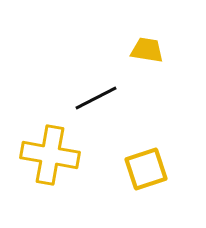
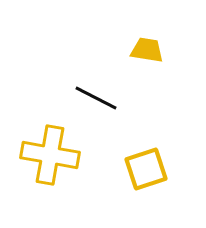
black line: rotated 54 degrees clockwise
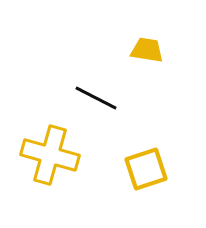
yellow cross: rotated 6 degrees clockwise
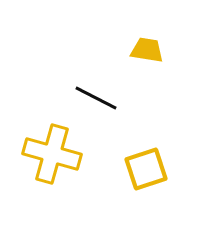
yellow cross: moved 2 px right, 1 px up
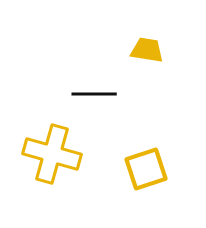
black line: moved 2 px left, 4 px up; rotated 27 degrees counterclockwise
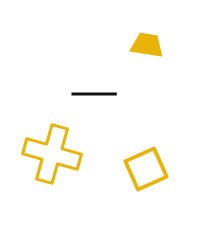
yellow trapezoid: moved 5 px up
yellow square: rotated 6 degrees counterclockwise
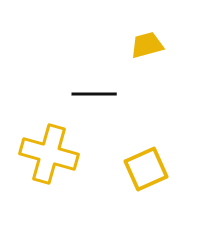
yellow trapezoid: rotated 24 degrees counterclockwise
yellow cross: moved 3 px left
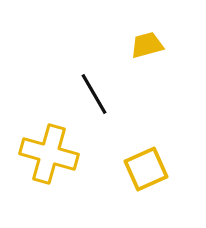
black line: rotated 60 degrees clockwise
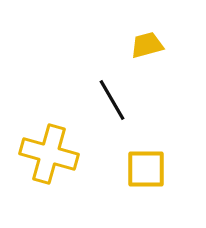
black line: moved 18 px right, 6 px down
yellow square: rotated 24 degrees clockwise
